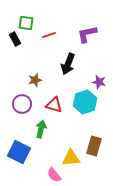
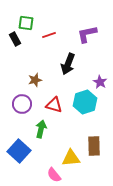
purple star: moved 1 px right; rotated 16 degrees clockwise
brown rectangle: rotated 18 degrees counterclockwise
blue square: moved 1 px up; rotated 15 degrees clockwise
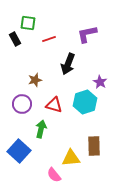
green square: moved 2 px right
red line: moved 4 px down
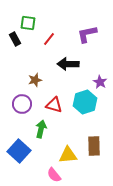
red line: rotated 32 degrees counterclockwise
black arrow: rotated 70 degrees clockwise
yellow triangle: moved 3 px left, 3 px up
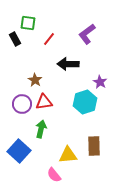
purple L-shape: rotated 25 degrees counterclockwise
brown star: rotated 24 degrees counterclockwise
red triangle: moved 10 px left, 3 px up; rotated 24 degrees counterclockwise
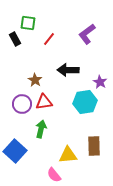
black arrow: moved 6 px down
cyan hexagon: rotated 10 degrees clockwise
blue square: moved 4 px left
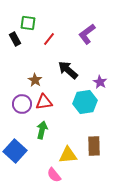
black arrow: rotated 40 degrees clockwise
green arrow: moved 1 px right, 1 px down
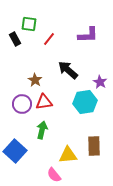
green square: moved 1 px right, 1 px down
purple L-shape: moved 1 px right, 1 px down; rotated 145 degrees counterclockwise
